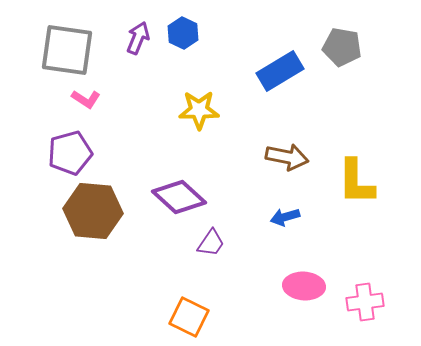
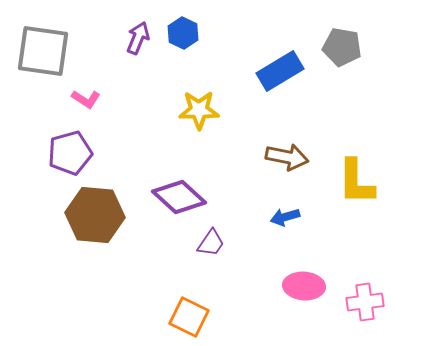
gray square: moved 24 px left, 1 px down
brown hexagon: moved 2 px right, 4 px down
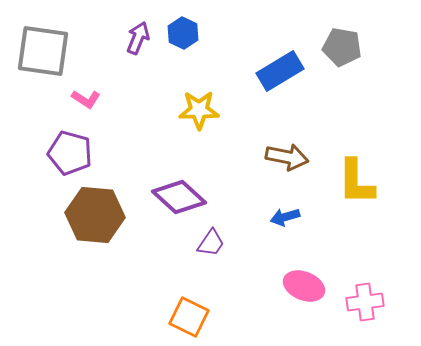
purple pentagon: rotated 30 degrees clockwise
pink ellipse: rotated 18 degrees clockwise
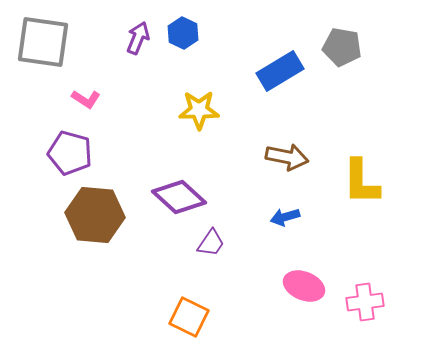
gray square: moved 9 px up
yellow L-shape: moved 5 px right
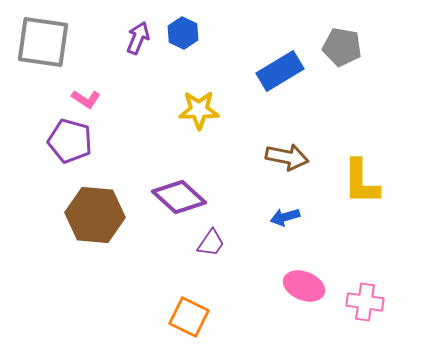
purple pentagon: moved 12 px up
pink cross: rotated 15 degrees clockwise
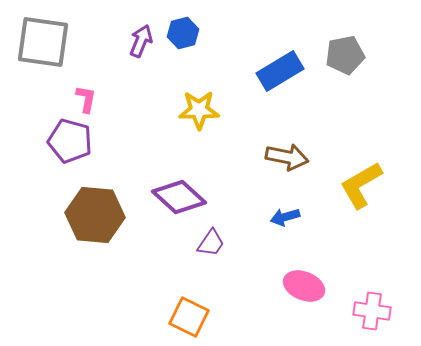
blue hexagon: rotated 20 degrees clockwise
purple arrow: moved 3 px right, 3 px down
gray pentagon: moved 3 px right, 8 px down; rotated 21 degrees counterclockwise
pink L-shape: rotated 112 degrees counterclockwise
yellow L-shape: moved 3 px down; rotated 60 degrees clockwise
pink cross: moved 7 px right, 9 px down
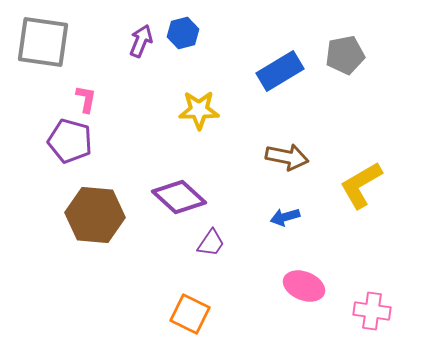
orange square: moved 1 px right, 3 px up
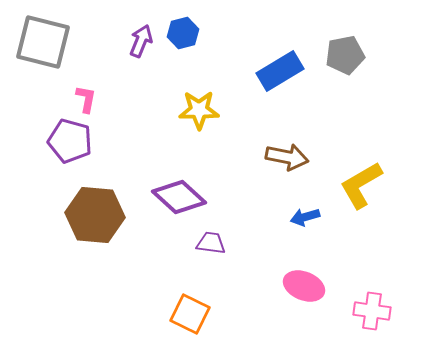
gray square: rotated 6 degrees clockwise
blue arrow: moved 20 px right
purple trapezoid: rotated 116 degrees counterclockwise
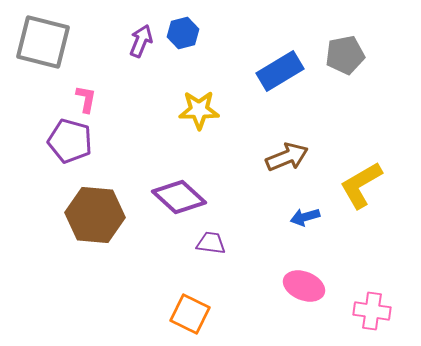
brown arrow: rotated 33 degrees counterclockwise
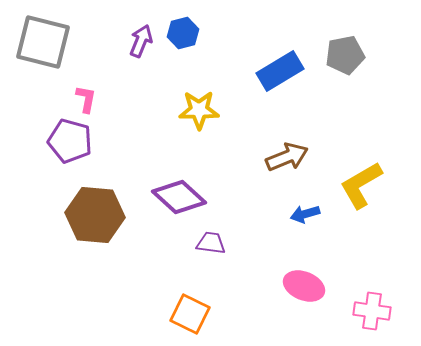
blue arrow: moved 3 px up
